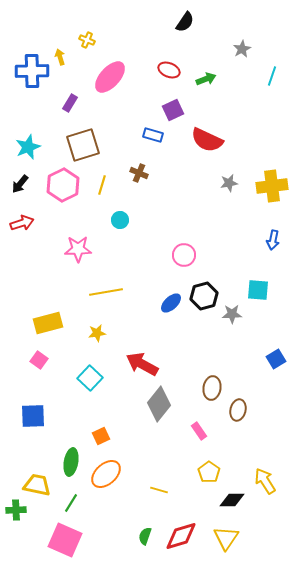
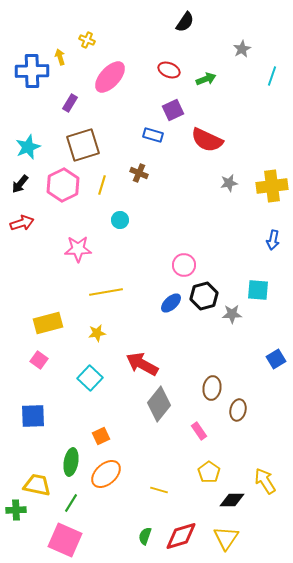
pink circle at (184, 255): moved 10 px down
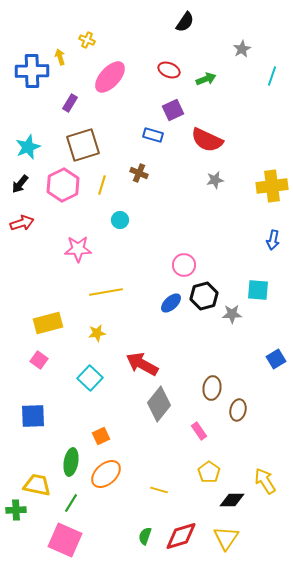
gray star at (229, 183): moved 14 px left, 3 px up
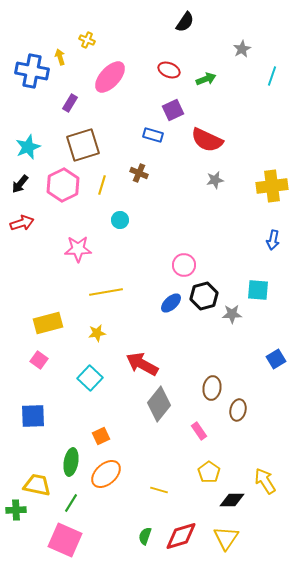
blue cross at (32, 71): rotated 12 degrees clockwise
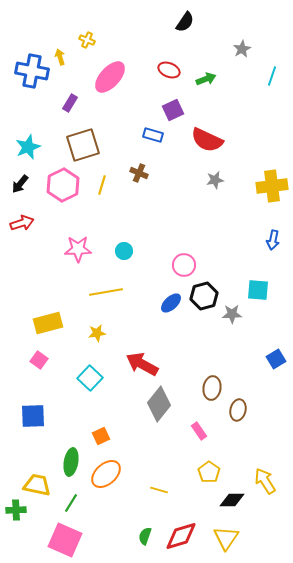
cyan circle at (120, 220): moved 4 px right, 31 px down
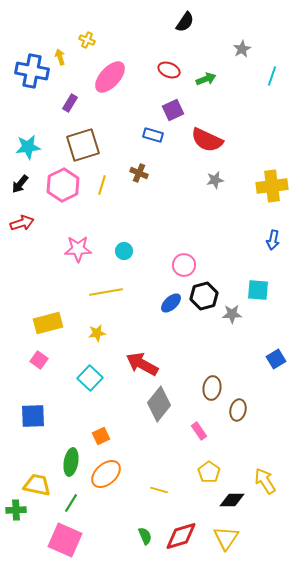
cyan star at (28, 147): rotated 15 degrees clockwise
green semicircle at (145, 536): rotated 138 degrees clockwise
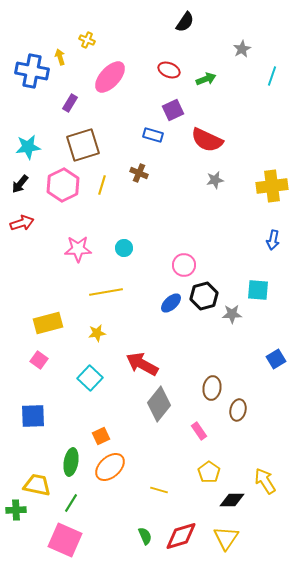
cyan circle at (124, 251): moved 3 px up
orange ellipse at (106, 474): moved 4 px right, 7 px up
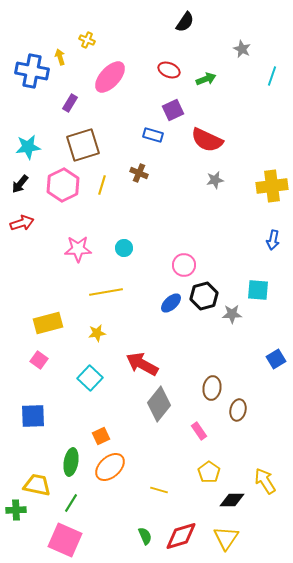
gray star at (242, 49): rotated 18 degrees counterclockwise
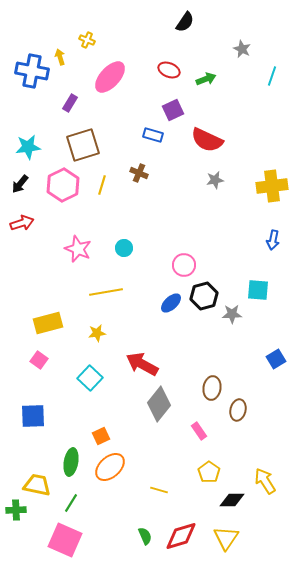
pink star at (78, 249): rotated 24 degrees clockwise
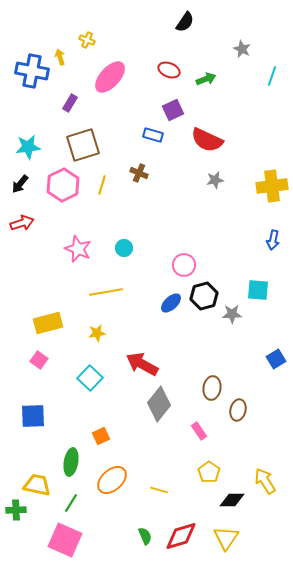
orange ellipse at (110, 467): moved 2 px right, 13 px down
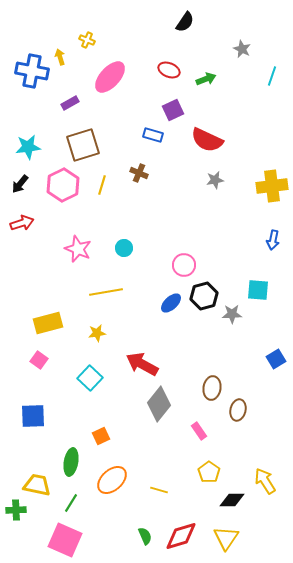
purple rectangle at (70, 103): rotated 30 degrees clockwise
